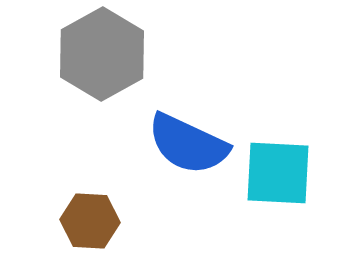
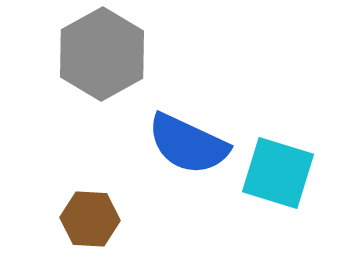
cyan square: rotated 14 degrees clockwise
brown hexagon: moved 2 px up
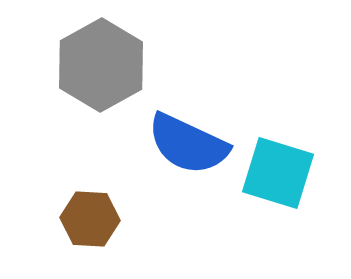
gray hexagon: moved 1 px left, 11 px down
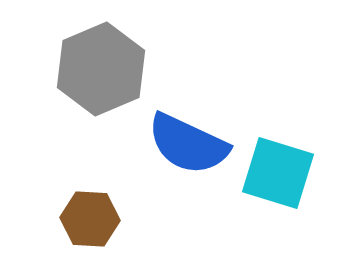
gray hexagon: moved 4 px down; rotated 6 degrees clockwise
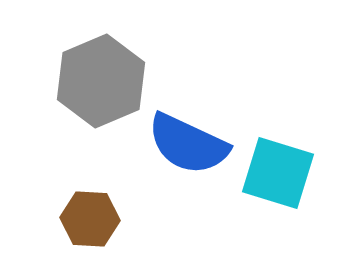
gray hexagon: moved 12 px down
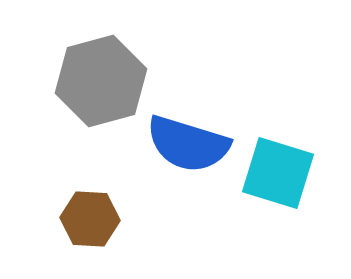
gray hexagon: rotated 8 degrees clockwise
blue semicircle: rotated 8 degrees counterclockwise
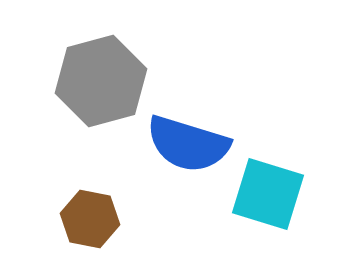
cyan square: moved 10 px left, 21 px down
brown hexagon: rotated 8 degrees clockwise
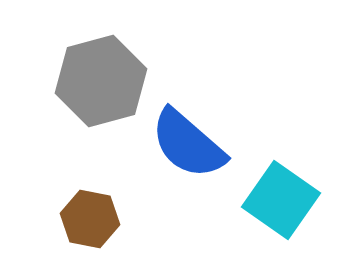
blue semicircle: rotated 24 degrees clockwise
cyan square: moved 13 px right, 6 px down; rotated 18 degrees clockwise
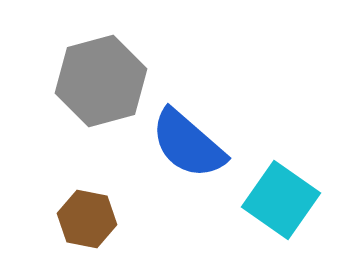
brown hexagon: moved 3 px left
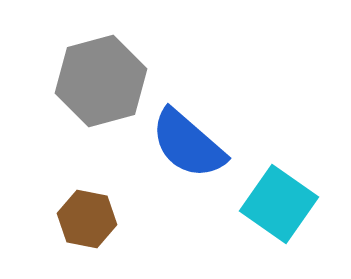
cyan square: moved 2 px left, 4 px down
